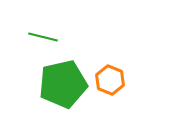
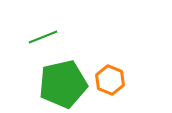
green line: rotated 36 degrees counterclockwise
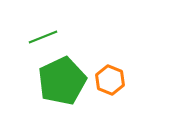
green pentagon: moved 1 px left, 3 px up; rotated 12 degrees counterclockwise
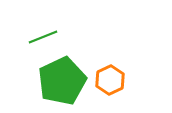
orange hexagon: rotated 12 degrees clockwise
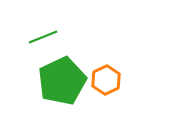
orange hexagon: moved 4 px left
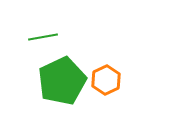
green line: rotated 12 degrees clockwise
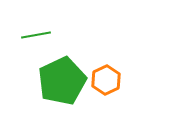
green line: moved 7 px left, 2 px up
